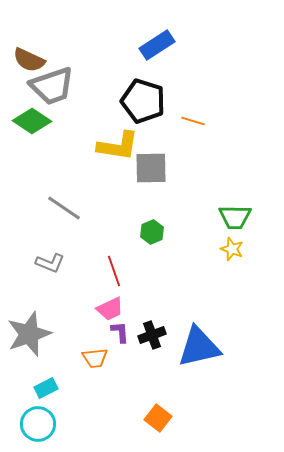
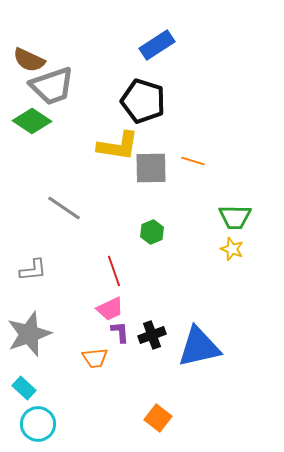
orange line: moved 40 px down
gray L-shape: moved 17 px left, 7 px down; rotated 28 degrees counterclockwise
cyan rectangle: moved 22 px left; rotated 70 degrees clockwise
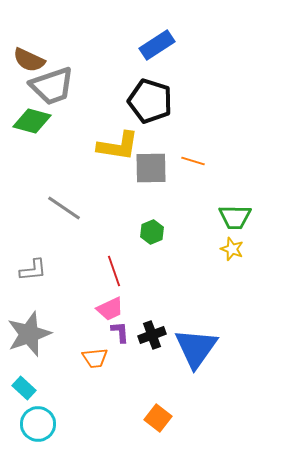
black pentagon: moved 7 px right
green diamond: rotated 18 degrees counterclockwise
blue triangle: moved 3 px left, 1 px down; rotated 42 degrees counterclockwise
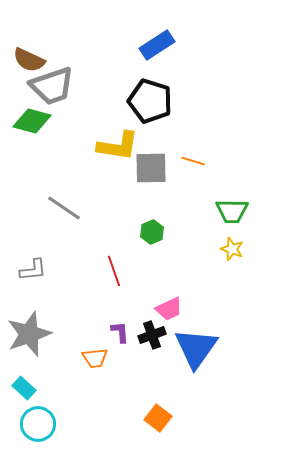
green trapezoid: moved 3 px left, 6 px up
pink trapezoid: moved 59 px right
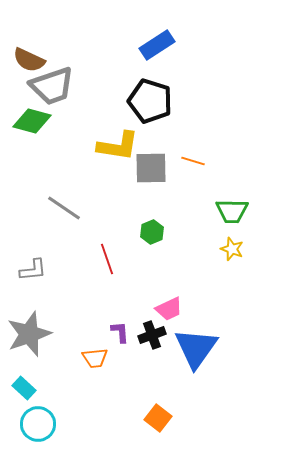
red line: moved 7 px left, 12 px up
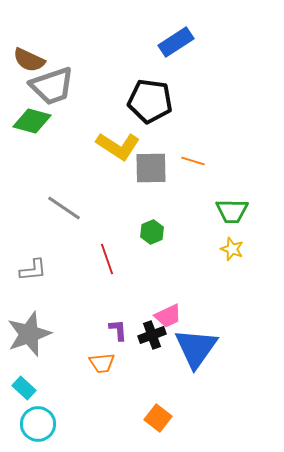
blue rectangle: moved 19 px right, 3 px up
black pentagon: rotated 9 degrees counterclockwise
yellow L-shape: rotated 24 degrees clockwise
pink trapezoid: moved 1 px left, 7 px down
purple L-shape: moved 2 px left, 2 px up
orange trapezoid: moved 7 px right, 5 px down
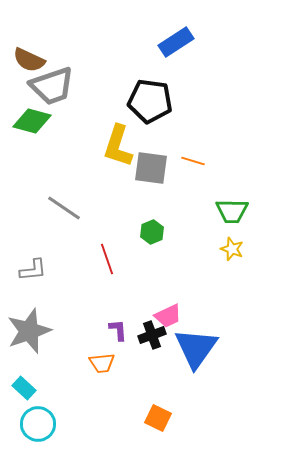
yellow L-shape: rotated 75 degrees clockwise
gray square: rotated 9 degrees clockwise
gray star: moved 3 px up
orange square: rotated 12 degrees counterclockwise
